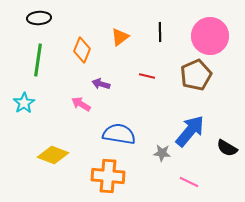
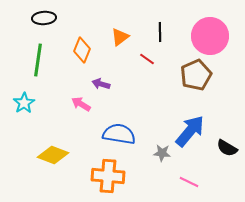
black ellipse: moved 5 px right
red line: moved 17 px up; rotated 21 degrees clockwise
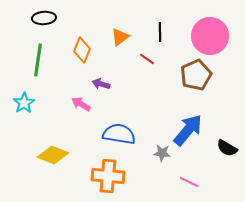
blue arrow: moved 2 px left, 1 px up
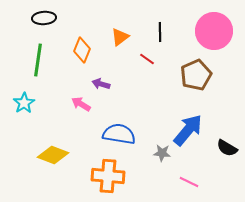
pink circle: moved 4 px right, 5 px up
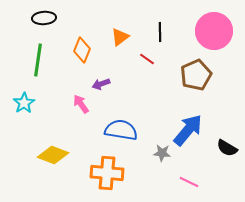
purple arrow: rotated 36 degrees counterclockwise
pink arrow: rotated 24 degrees clockwise
blue semicircle: moved 2 px right, 4 px up
orange cross: moved 1 px left, 3 px up
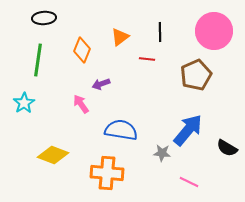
red line: rotated 28 degrees counterclockwise
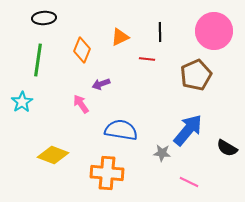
orange triangle: rotated 12 degrees clockwise
cyan star: moved 2 px left, 1 px up
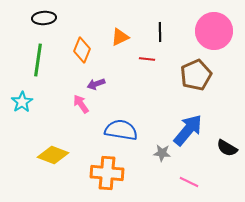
purple arrow: moved 5 px left
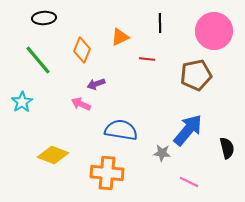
black line: moved 9 px up
green line: rotated 48 degrees counterclockwise
brown pentagon: rotated 12 degrees clockwise
pink arrow: rotated 30 degrees counterclockwise
black semicircle: rotated 135 degrees counterclockwise
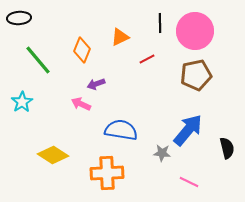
black ellipse: moved 25 px left
pink circle: moved 19 px left
red line: rotated 35 degrees counterclockwise
yellow diamond: rotated 12 degrees clockwise
orange cross: rotated 8 degrees counterclockwise
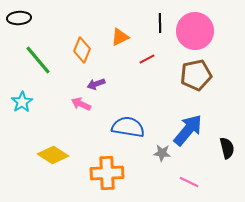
blue semicircle: moved 7 px right, 3 px up
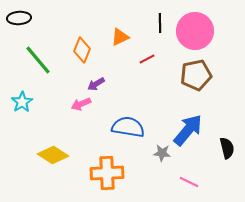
purple arrow: rotated 12 degrees counterclockwise
pink arrow: rotated 48 degrees counterclockwise
